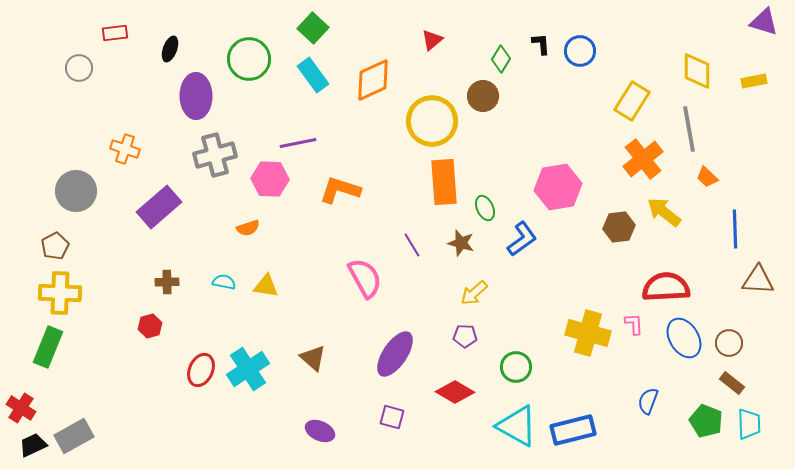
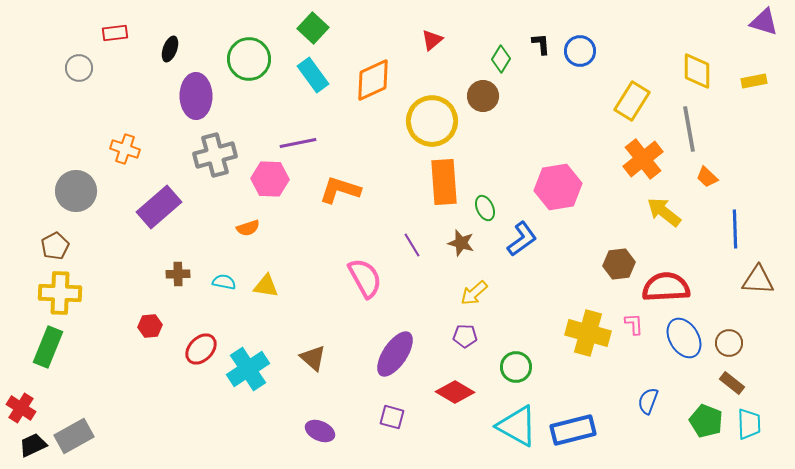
brown hexagon at (619, 227): moved 37 px down
brown cross at (167, 282): moved 11 px right, 8 px up
red hexagon at (150, 326): rotated 10 degrees clockwise
red ellipse at (201, 370): moved 21 px up; rotated 20 degrees clockwise
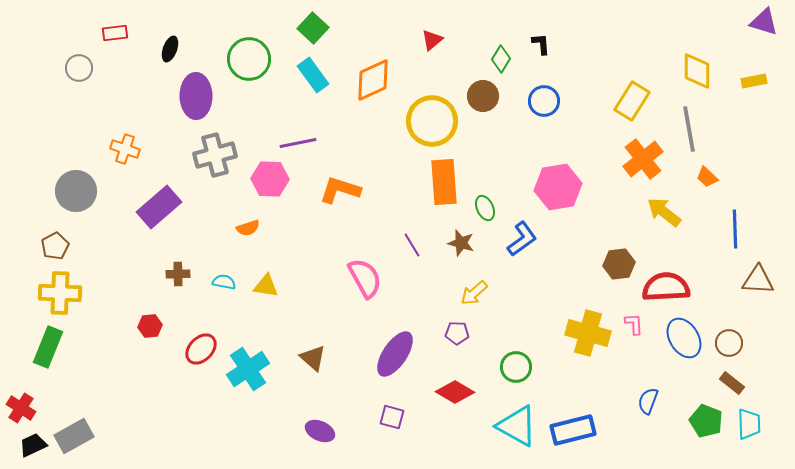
blue circle at (580, 51): moved 36 px left, 50 px down
purple pentagon at (465, 336): moved 8 px left, 3 px up
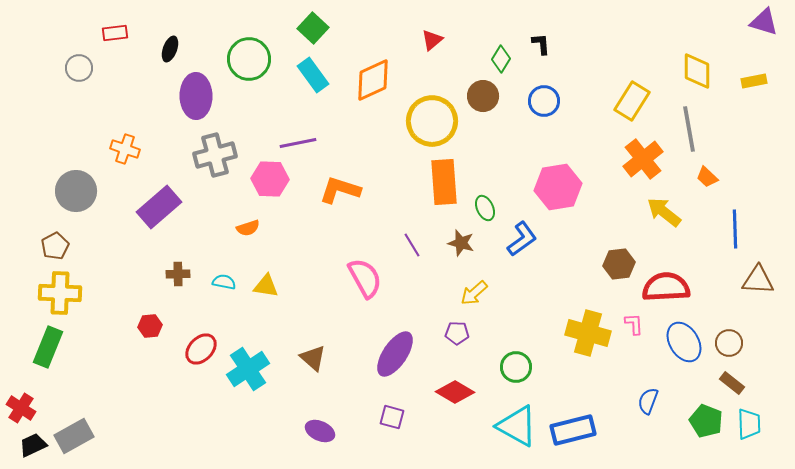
blue ellipse at (684, 338): moved 4 px down
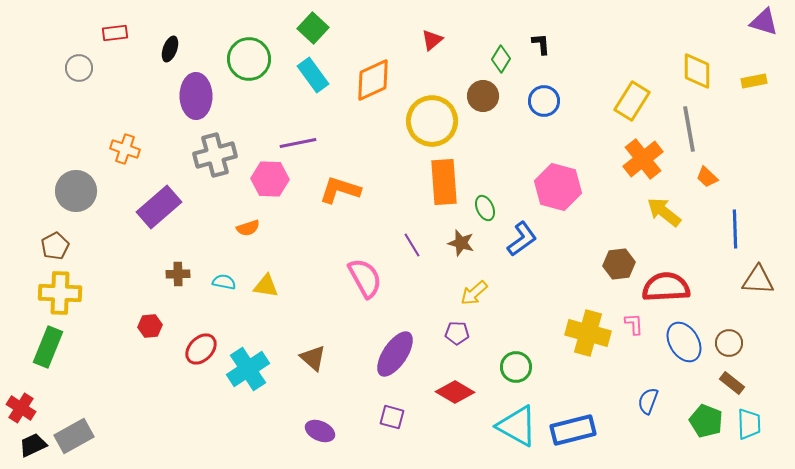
pink hexagon at (558, 187): rotated 24 degrees clockwise
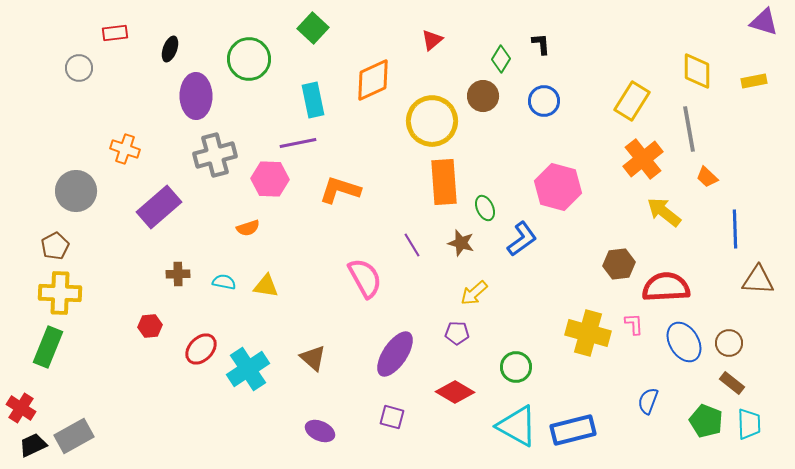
cyan rectangle at (313, 75): moved 25 px down; rotated 24 degrees clockwise
